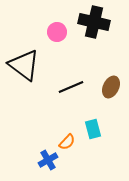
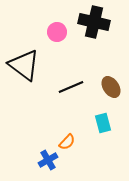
brown ellipse: rotated 60 degrees counterclockwise
cyan rectangle: moved 10 px right, 6 px up
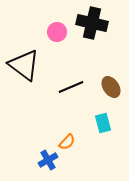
black cross: moved 2 px left, 1 px down
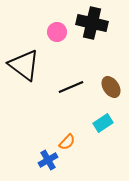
cyan rectangle: rotated 72 degrees clockwise
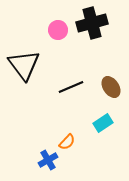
black cross: rotated 28 degrees counterclockwise
pink circle: moved 1 px right, 2 px up
black triangle: rotated 16 degrees clockwise
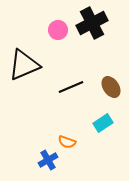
black cross: rotated 12 degrees counterclockwise
black triangle: rotated 44 degrees clockwise
orange semicircle: rotated 66 degrees clockwise
